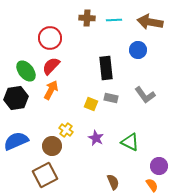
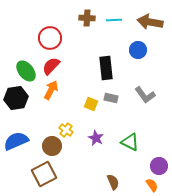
brown square: moved 1 px left, 1 px up
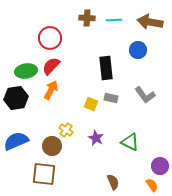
green ellipse: rotated 60 degrees counterclockwise
purple circle: moved 1 px right
brown square: rotated 35 degrees clockwise
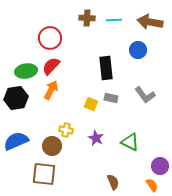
yellow cross: rotated 24 degrees counterclockwise
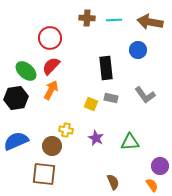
green ellipse: rotated 50 degrees clockwise
green triangle: rotated 30 degrees counterclockwise
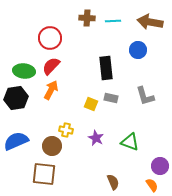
cyan line: moved 1 px left, 1 px down
green ellipse: moved 2 px left; rotated 35 degrees counterclockwise
gray L-shape: moved 1 px down; rotated 20 degrees clockwise
green triangle: rotated 24 degrees clockwise
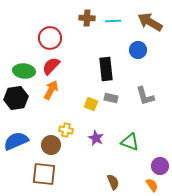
brown arrow: rotated 20 degrees clockwise
black rectangle: moved 1 px down
brown circle: moved 1 px left, 1 px up
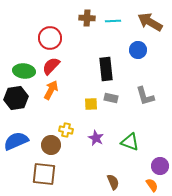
yellow square: rotated 24 degrees counterclockwise
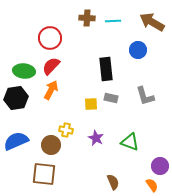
brown arrow: moved 2 px right
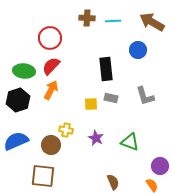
black hexagon: moved 2 px right, 2 px down; rotated 10 degrees counterclockwise
brown square: moved 1 px left, 2 px down
